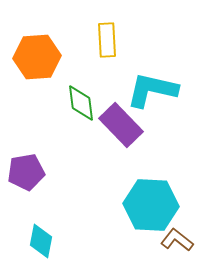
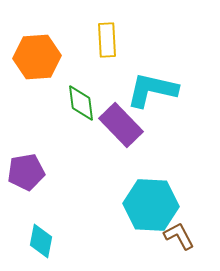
brown L-shape: moved 2 px right, 4 px up; rotated 24 degrees clockwise
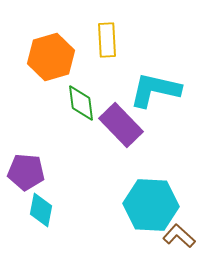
orange hexagon: moved 14 px right; rotated 12 degrees counterclockwise
cyan L-shape: moved 3 px right
purple pentagon: rotated 15 degrees clockwise
brown L-shape: rotated 20 degrees counterclockwise
cyan diamond: moved 31 px up
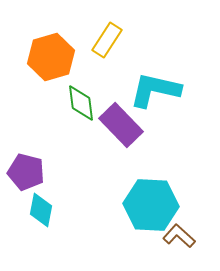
yellow rectangle: rotated 36 degrees clockwise
purple pentagon: rotated 9 degrees clockwise
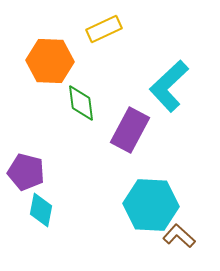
yellow rectangle: moved 3 px left, 11 px up; rotated 32 degrees clockwise
orange hexagon: moved 1 px left, 4 px down; rotated 18 degrees clockwise
cyan L-shape: moved 14 px right, 4 px up; rotated 56 degrees counterclockwise
purple rectangle: moved 9 px right, 5 px down; rotated 72 degrees clockwise
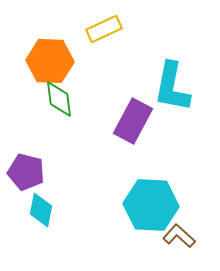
cyan L-shape: moved 3 px right, 1 px down; rotated 36 degrees counterclockwise
green diamond: moved 22 px left, 4 px up
purple rectangle: moved 3 px right, 9 px up
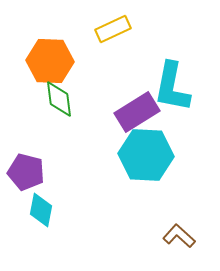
yellow rectangle: moved 9 px right
purple rectangle: moved 4 px right, 9 px up; rotated 30 degrees clockwise
cyan hexagon: moved 5 px left, 50 px up
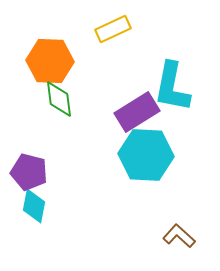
purple pentagon: moved 3 px right
cyan diamond: moved 7 px left, 4 px up
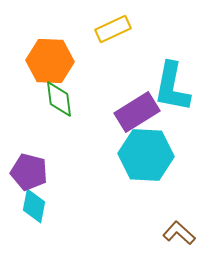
brown L-shape: moved 3 px up
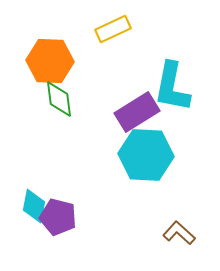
purple pentagon: moved 29 px right, 45 px down
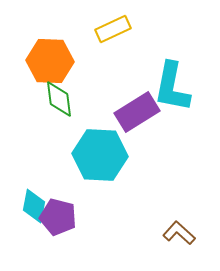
cyan hexagon: moved 46 px left
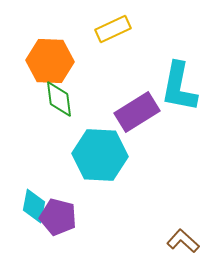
cyan L-shape: moved 7 px right
brown L-shape: moved 4 px right, 8 px down
